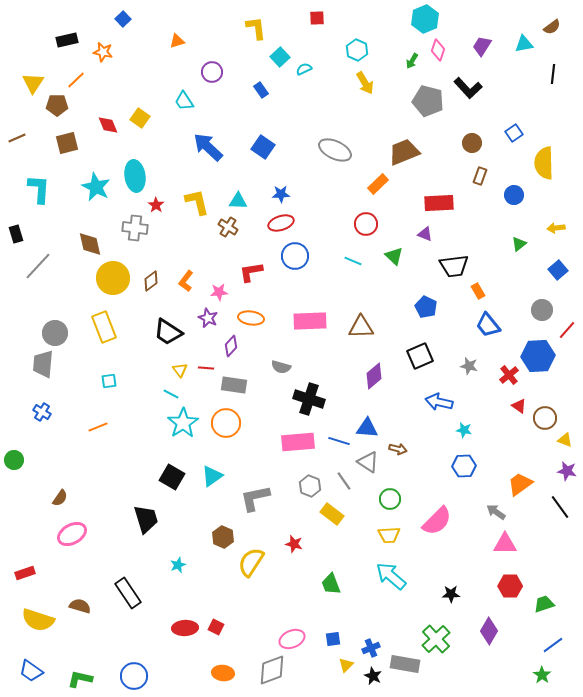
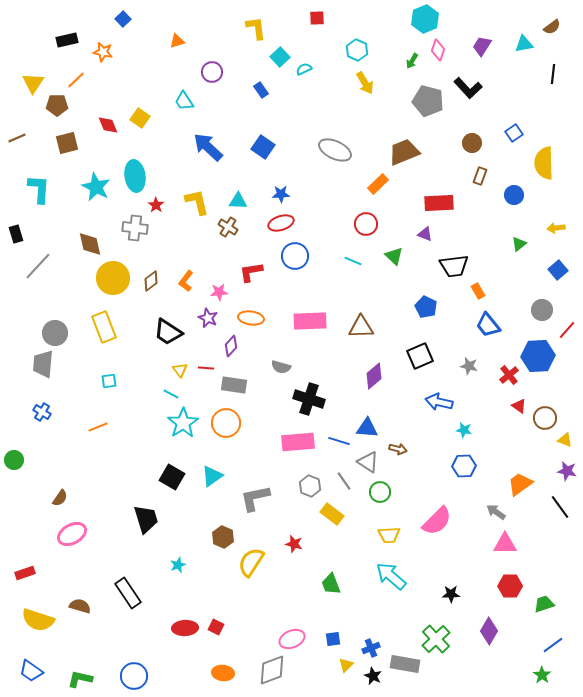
green circle at (390, 499): moved 10 px left, 7 px up
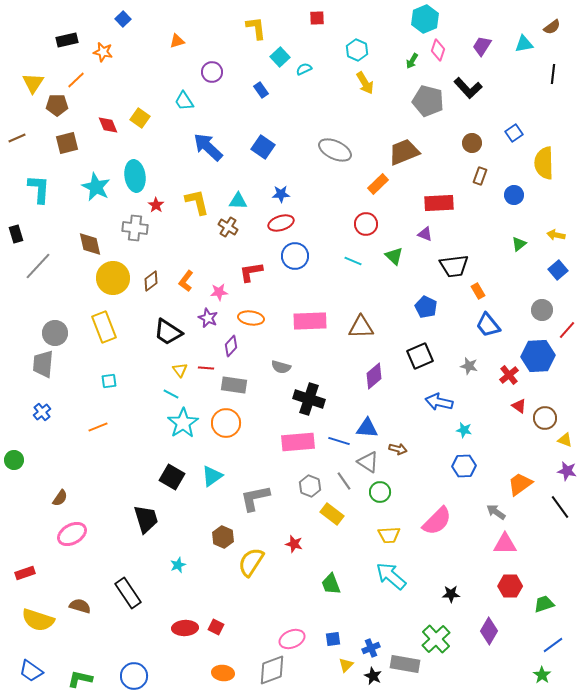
yellow arrow at (556, 228): moved 7 px down; rotated 18 degrees clockwise
blue cross at (42, 412): rotated 18 degrees clockwise
